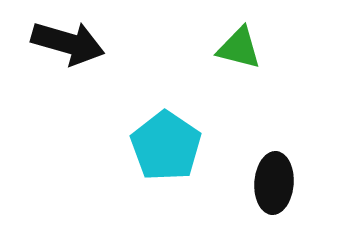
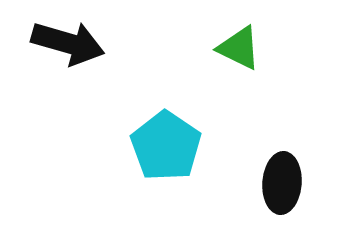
green triangle: rotated 12 degrees clockwise
black ellipse: moved 8 px right
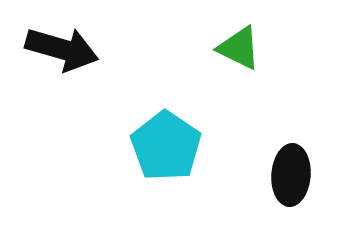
black arrow: moved 6 px left, 6 px down
black ellipse: moved 9 px right, 8 px up
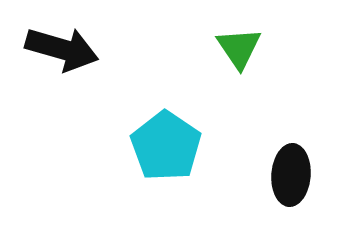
green triangle: rotated 30 degrees clockwise
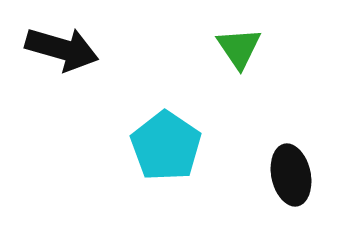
black ellipse: rotated 16 degrees counterclockwise
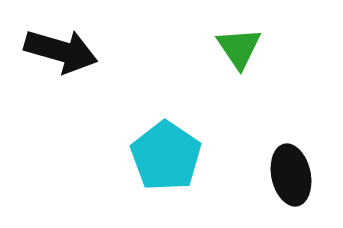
black arrow: moved 1 px left, 2 px down
cyan pentagon: moved 10 px down
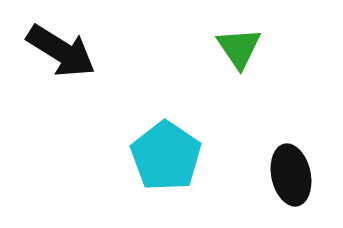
black arrow: rotated 16 degrees clockwise
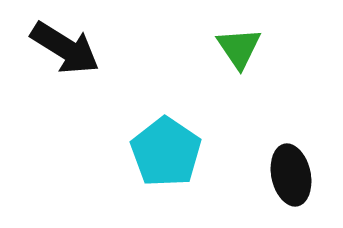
black arrow: moved 4 px right, 3 px up
cyan pentagon: moved 4 px up
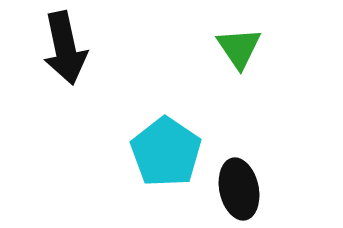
black arrow: rotated 46 degrees clockwise
black ellipse: moved 52 px left, 14 px down
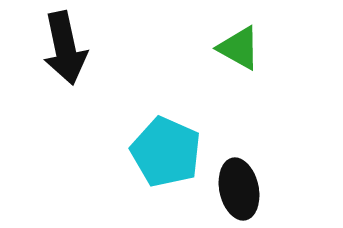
green triangle: rotated 27 degrees counterclockwise
cyan pentagon: rotated 10 degrees counterclockwise
